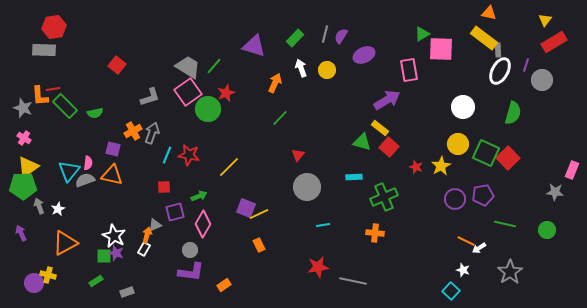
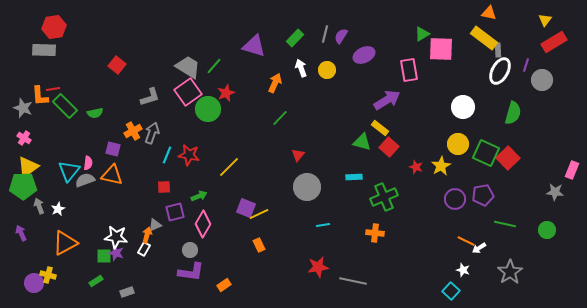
white star at (114, 236): moved 2 px right, 1 px down; rotated 20 degrees counterclockwise
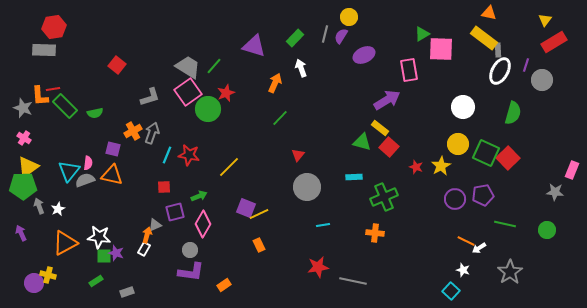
yellow circle at (327, 70): moved 22 px right, 53 px up
white star at (116, 237): moved 17 px left
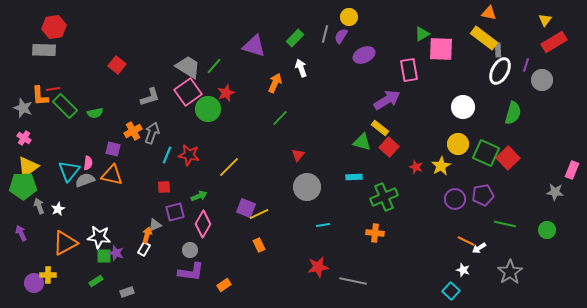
yellow cross at (48, 275): rotated 14 degrees counterclockwise
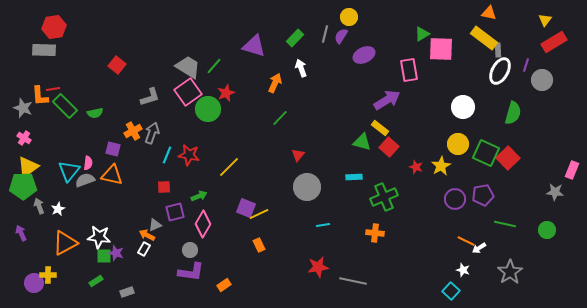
orange arrow at (147, 235): rotated 77 degrees counterclockwise
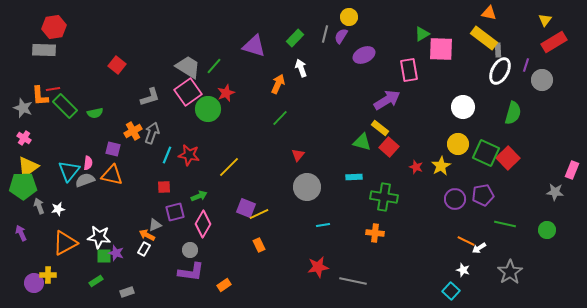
orange arrow at (275, 83): moved 3 px right, 1 px down
green cross at (384, 197): rotated 32 degrees clockwise
white star at (58, 209): rotated 16 degrees clockwise
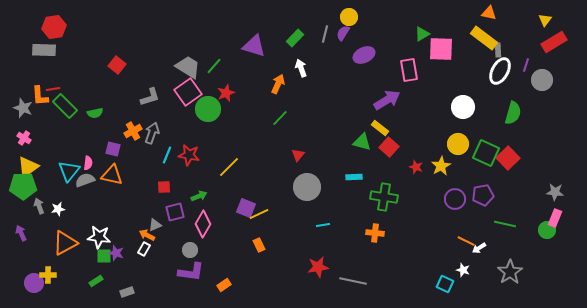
purple semicircle at (341, 36): moved 2 px right, 3 px up
pink rectangle at (572, 170): moved 17 px left, 48 px down
cyan square at (451, 291): moved 6 px left, 7 px up; rotated 18 degrees counterclockwise
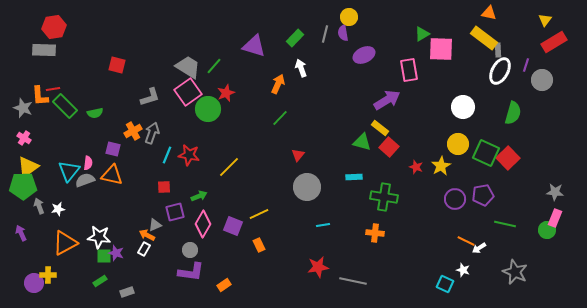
purple semicircle at (343, 33): rotated 42 degrees counterclockwise
red square at (117, 65): rotated 24 degrees counterclockwise
purple square at (246, 208): moved 13 px left, 18 px down
gray star at (510, 272): moved 5 px right; rotated 15 degrees counterclockwise
green rectangle at (96, 281): moved 4 px right
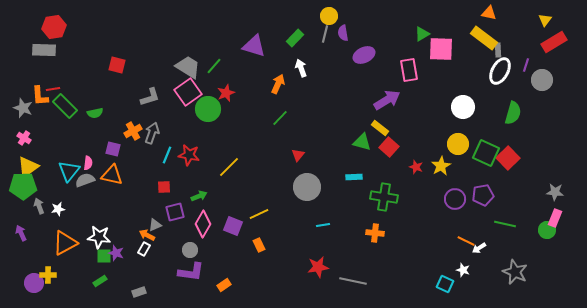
yellow circle at (349, 17): moved 20 px left, 1 px up
gray rectangle at (127, 292): moved 12 px right
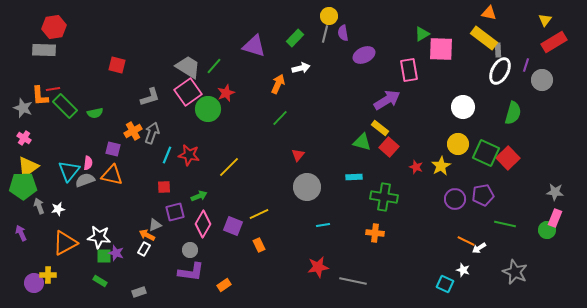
white arrow at (301, 68): rotated 96 degrees clockwise
green rectangle at (100, 281): rotated 64 degrees clockwise
